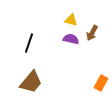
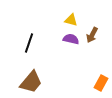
brown arrow: moved 2 px down
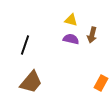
brown arrow: rotated 14 degrees counterclockwise
black line: moved 4 px left, 2 px down
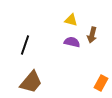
purple semicircle: moved 1 px right, 3 px down
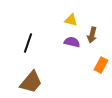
black line: moved 3 px right, 2 px up
orange rectangle: moved 18 px up
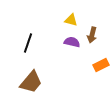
orange rectangle: rotated 35 degrees clockwise
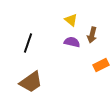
yellow triangle: rotated 24 degrees clockwise
brown trapezoid: rotated 15 degrees clockwise
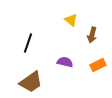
purple semicircle: moved 7 px left, 20 px down
orange rectangle: moved 3 px left
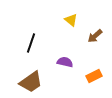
brown arrow: moved 3 px right, 1 px down; rotated 35 degrees clockwise
black line: moved 3 px right
orange rectangle: moved 4 px left, 11 px down
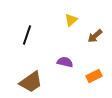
yellow triangle: rotated 40 degrees clockwise
black line: moved 4 px left, 8 px up
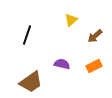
purple semicircle: moved 3 px left, 2 px down
orange rectangle: moved 10 px up
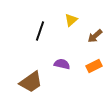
black line: moved 13 px right, 4 px up
